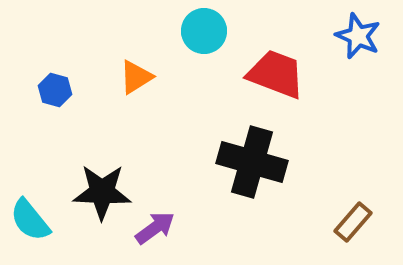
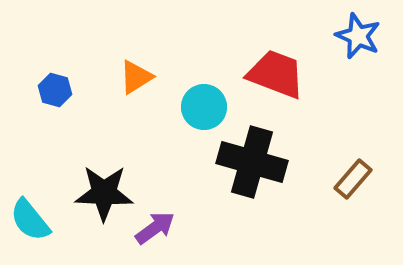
cyan circle: moved 76 px down
black star: moved 2 px right, 1 px down
brown rectangle: moved 43 px up
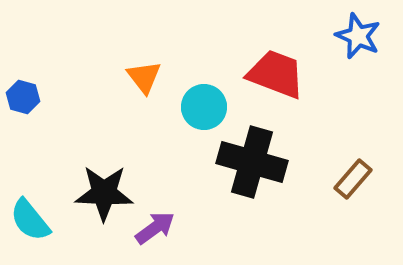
orange triangle: moved 8 px right; rotated 36 degrees counterclockwise
blue hexagon: moved 32 px left, 7 px down
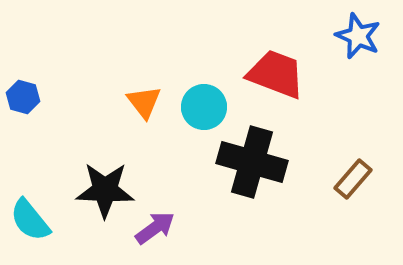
orange triangle: moved 25 px down
black star: moved 1 px right, 3 px up
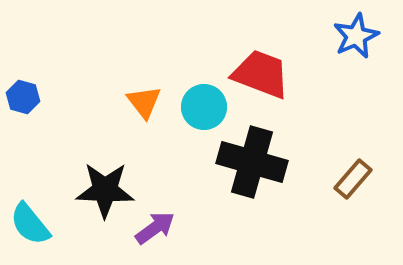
blue star: moved 2 px left; rotated 24 degrees clockwise
red trapezoid: moved 15 px left
cyan semicircle: moved 4 px down
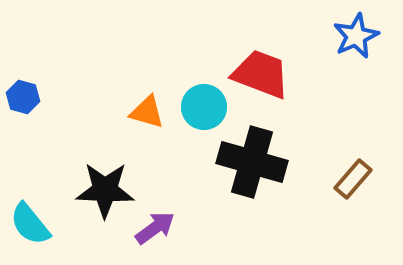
orange triangle: moved 3 px right, 10 px down; rotated 36 degrees counterclockwise
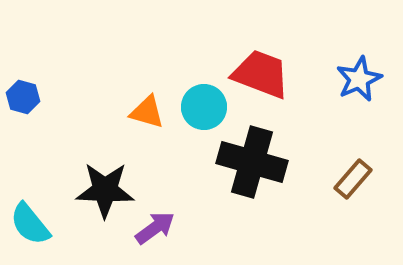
blue star: moved 3 px right, 43 px down
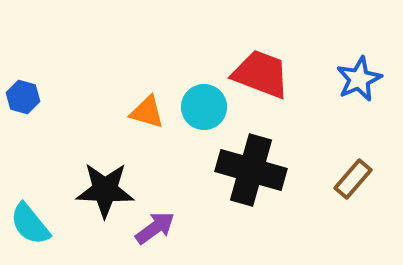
black cross: moved 1 px left, 8 px down
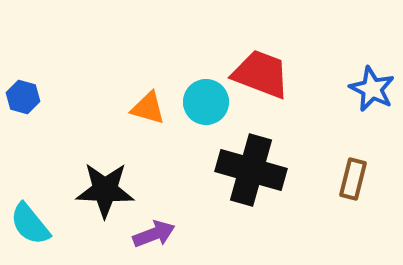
blue star: moved 13 px right, 10 px down; rotated 21 degrees counterclockwise
cyan circle: moved 2 px right, 5 px up
orange triangle: moved 1 px right, 4 px up
brown rectangle: rotated 27 degrees counterclockwise
purple arrow: moved 1 px left, 6 px down; rotated 15 degrees clockwise
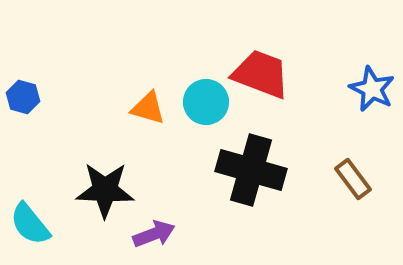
brown rectangle: rotated 51 degrees counterclockwise
